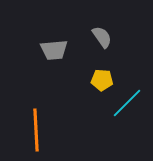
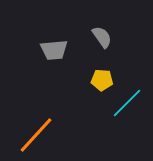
orange line: moved 5 px down; rotated 45 degrees clockwise
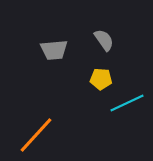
gray semicircle: moved 2 px right, 3 px down
yellow pentagon: moved 1 px left, 1 px up
cyan line: rotated 20 degrees clockwise
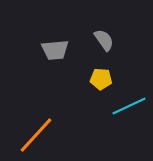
gray trapezoid: moved 1 px right
cyan line: moved 2 px right, 3 px down
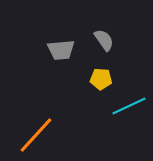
gray trapezoid: moved 6 px right
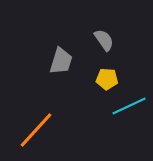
gray trapezoid: moved 11 px down; rotated 68 degrees counterclockwise
yellow pentagon: moved 6 px right
orange line: moved 5 px up
